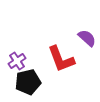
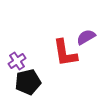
purple semicircle: moved 1 px left, 1 px up; rotated 72 degrees counterclockwise
red L-shape: moved 4 px right, 6 px up; rotated 12 degrees clockwise
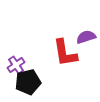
purple semicircle: rotated 12 degrees clockwise
purple cross: moved 1 px left, 4 px down
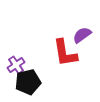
purple semicircle: moved 4 px left, 2 px up; rotated 18 degrees counterclockwise
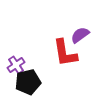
purple semicircle: moved 2 px left
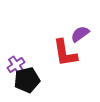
purple semicircle: moved 1 px up
black pentagon: moved 1 px left, 2 px up
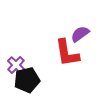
red L-shape: moved 2 px right
purple cross: rotated 12 degrees counterclockwise
